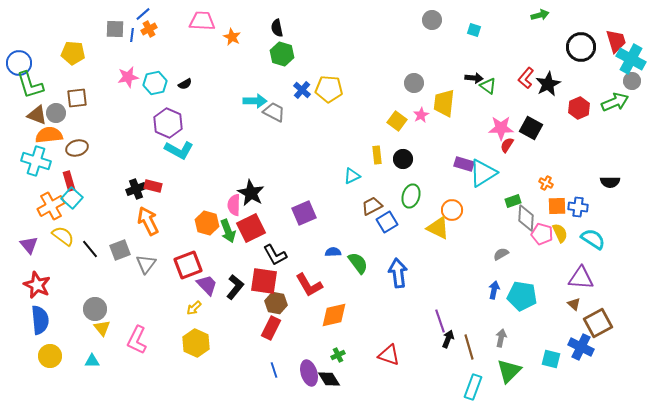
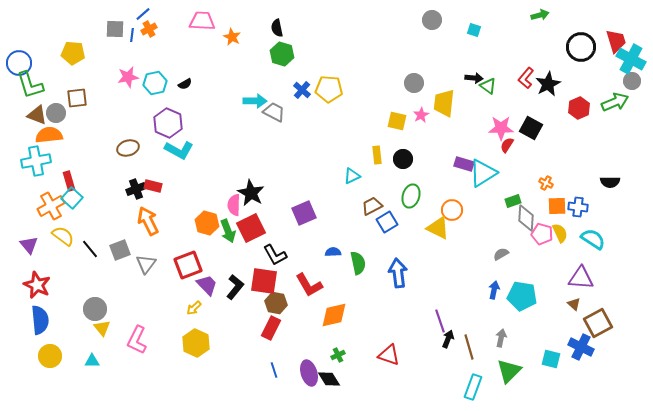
yellow square at (397, 121): rotated 24 degrees counterclockwise
brown ellipse at (77, 148): moved 51 px right
cyan cross at (36, 161): rotated 28 degrees counterclockwise
green semicircle at (358, 263): rotated 25 degrees clockwise
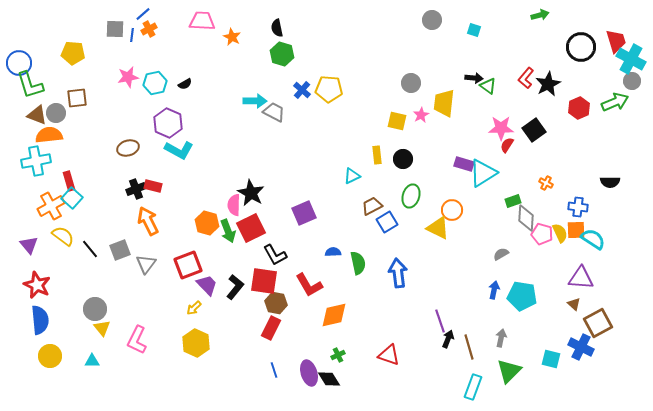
gray circle at (414, 83): moved 3 px left
black square at (531, 128): moved 3 px right, 2 px down; rotated 25 degrees clockwise
orange square at (557, 206): moved 19 px right, 24 px down
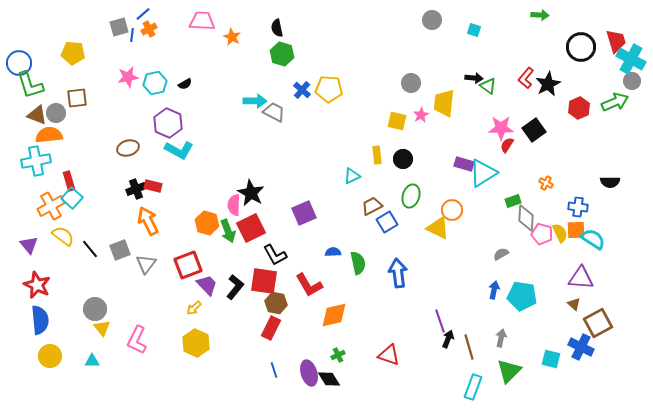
green arrow at (540, 15): rotated 18 degrees clockwise
gray square at (115, 29): moved 4 px right, 2 px up; rotated 18 degrees counterclockwise
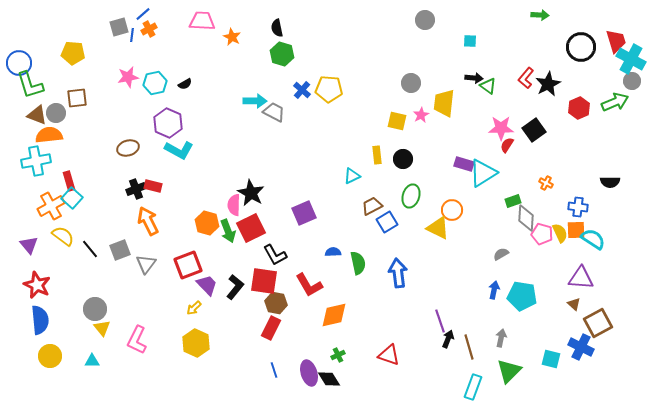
gray circle at (432, 20): moved 7 px left
cyan square at (474, 30): moved 4 px left, 11 px down; rotated 16 degrees counterclockwise
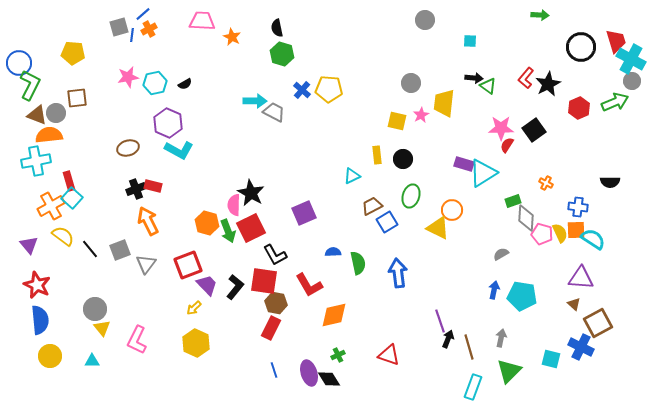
green L-shape at (30, 85): rotated 136 degrees counterclockwise
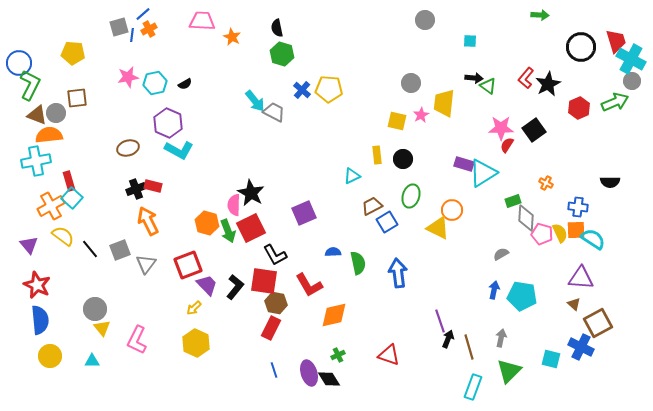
cyan arrow at (255, 101): rotated 50 degrees clockwise
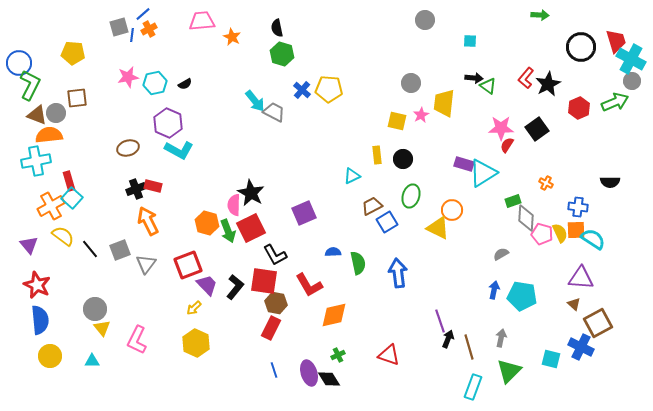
pink trapezoid at (202, 21): rotated 8 degrees counterclockwise
black square at (534, 130): moved 3 px right, 1 px up
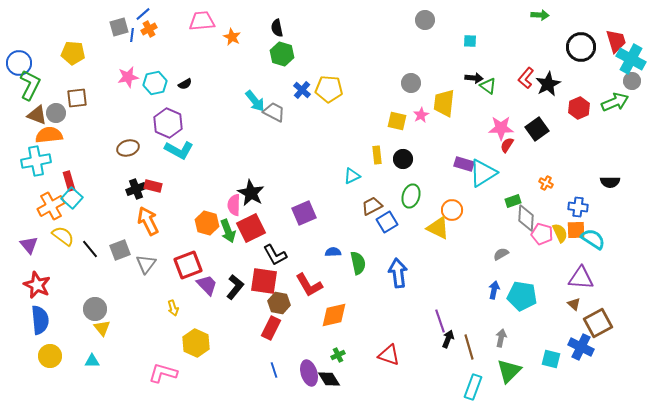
brown hexagon at (276, 303): moved 3 px right
yellow arrow at (194, 308): moved 21 px left; rotated 63 degrees counterclockwise
pink L-shape at (137, 340): moved 26 px right, 33 px down; rotated 80 degrees clockwise
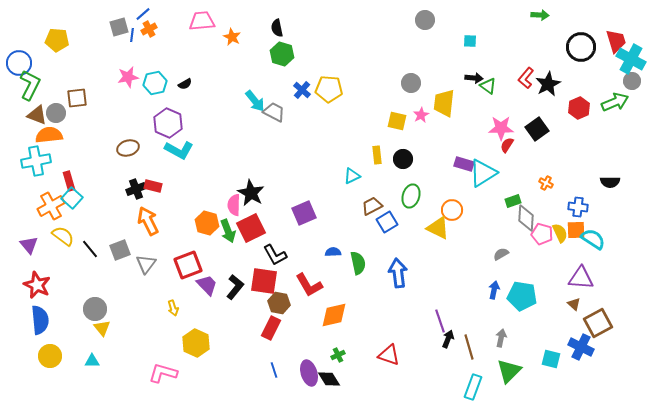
yellow pentagon at (73, 53): moved 16 px left, 13 px up
